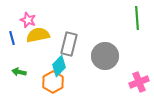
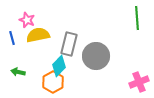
pink star: moved 1 px left
gray circle: moved 9 px left
green arrow: moved 1 px left
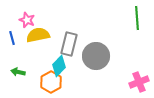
orange hexagon: moved 2 px left
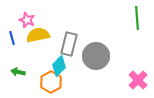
pink cross: moved 1 px left, 2 px up; rotated 24 degrees counterclockwise
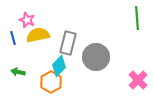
blue line: moved 1 px right
gray rectangle: moved 1 px left, 1 px up
gray circle: moved 1 px down
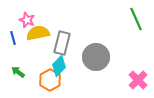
green line: moved 1 px left, 1 px down; rotated 20 degrees counterclockwise
yellow semicircle: moved 2 px up
gray rectangle: moved 6 px left
green arrow: rotated 24 degrees clockwise
orange hexagon: moved 1 px left, 2 px up
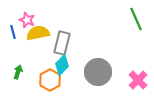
blue line: moved 6 px up
gray circle: moved 2 px right, 15 px down
cyan diamond: moved 3 px right, 1 px up
green arrow: rotated 72 degrees clockwise
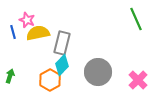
green arrow: moved 8 px left, 4 px down
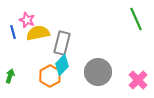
orange hexagon: moved 4 px up
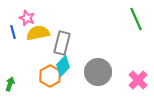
pink star: moved 2 px up
cyan diamond: moved 1 px right, 1 px down
green arrow: moved 8 px down
